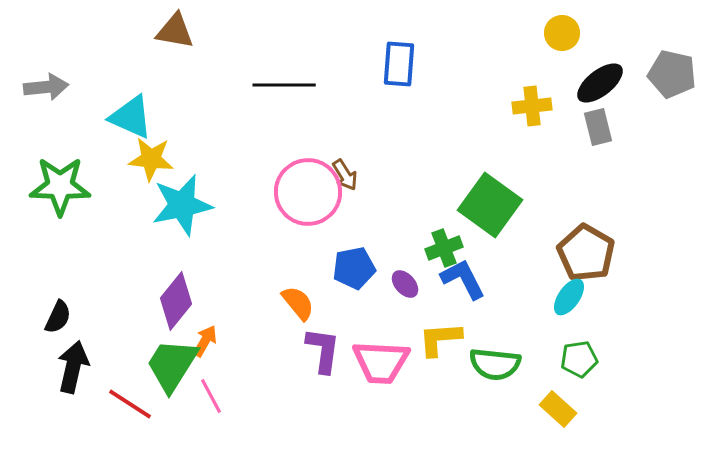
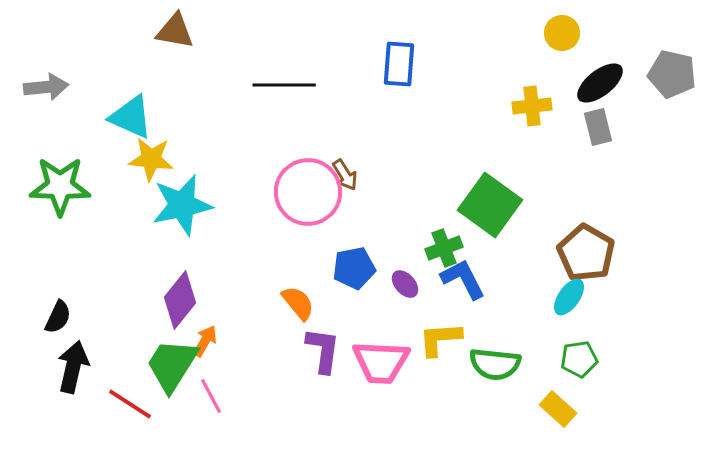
purple diamond: moved 4 px right, 1 px up
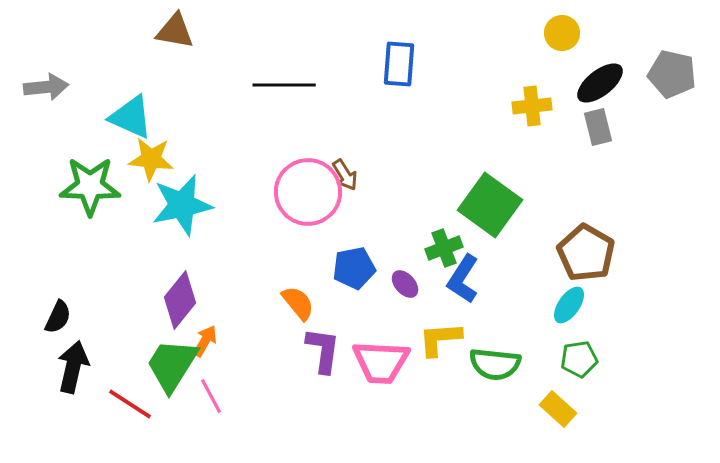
green star: moved 30 px right
blue L-shape: rotated 120 degrees counterclockwise
cyan ellipse: moved 8 px down
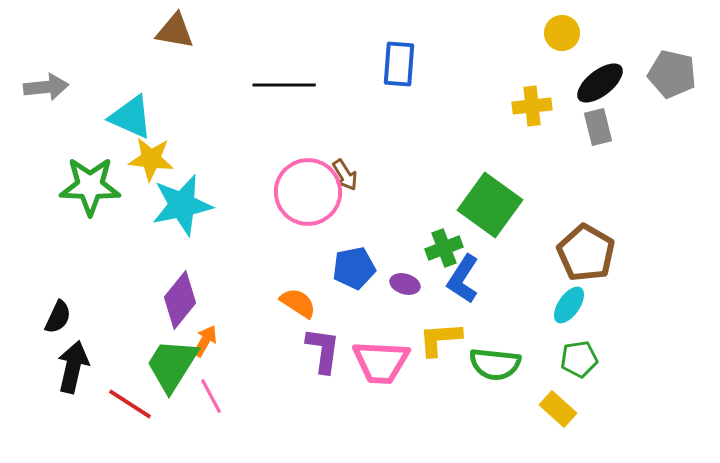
purple ellipse: rotated 32 degrees counterclockwise
orange semicircle: rotated 18 degrees counterclockwise
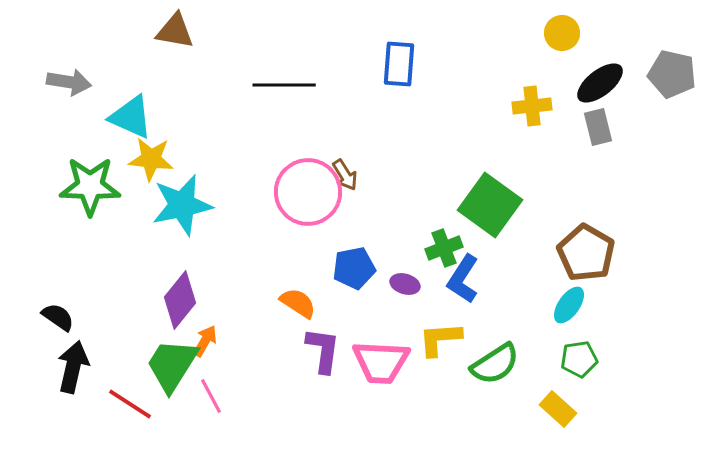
gray arrow: moved 23 px right, 5 px up; rotated 15 degrees clockwise
black semicircle: rotated 80 degrees counterclockwise
green semicircle: rotated 39 degrees counterclockwise
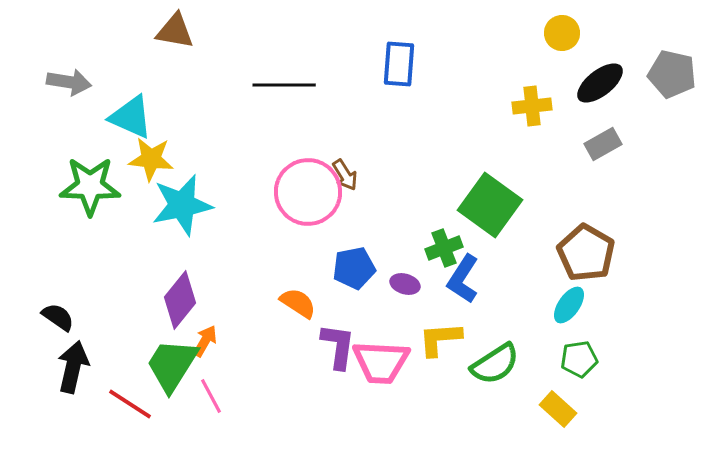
gray rectangle: moved 5 px right, 17 px down; rotated 75 degrees clockwise
purple L-shape: moved 15 px right, 4 px up
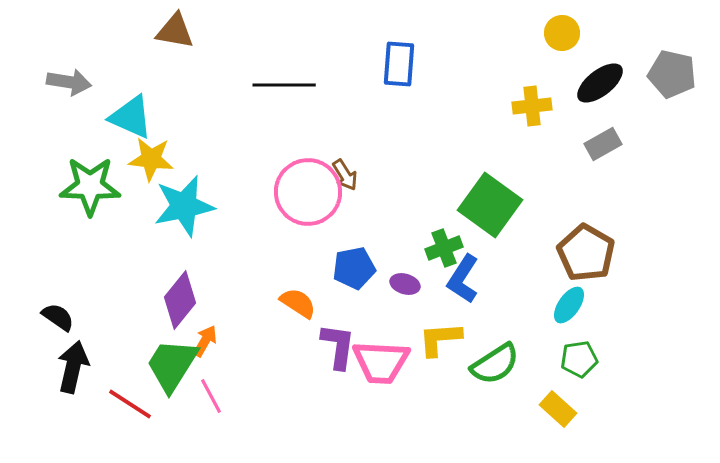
cyan star: moved 2 px right, 1 px down
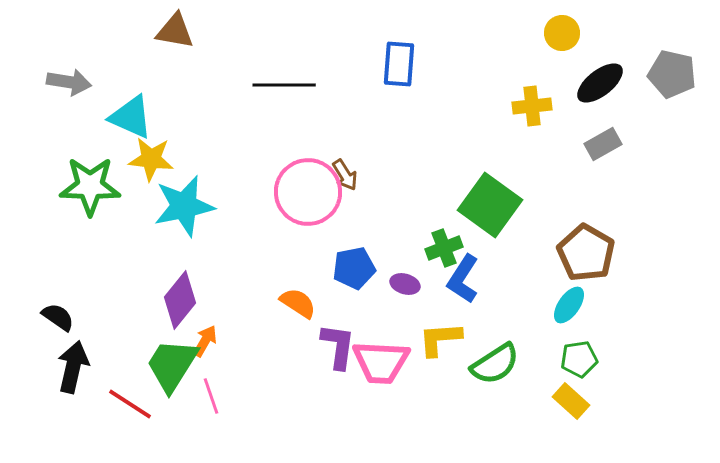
pink line: rotated 9 degrees clockwise
yellow rectangle: moved 13 px right, 8 px up
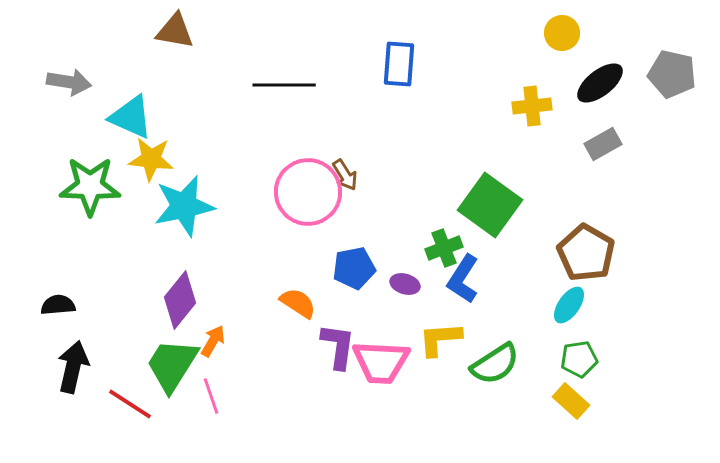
black semicircle: moved 12 px up; rotated 40 degrees counterclockwise
orange arrow: moved 8 px right
